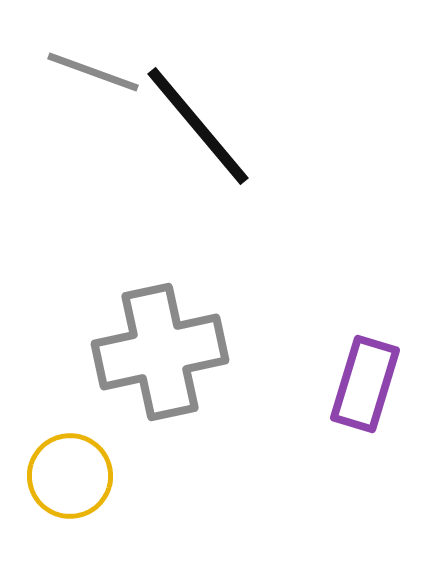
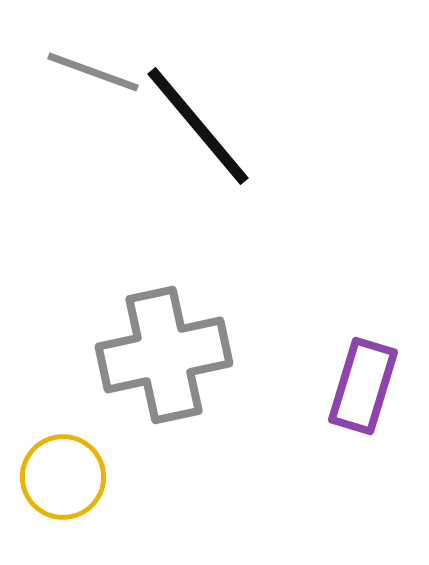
gray cross: moved 4 px right, 3 px down
purple rectangle: moved 2 px left, 2 px down
yellow circle: moved 7 px left, 1 px down
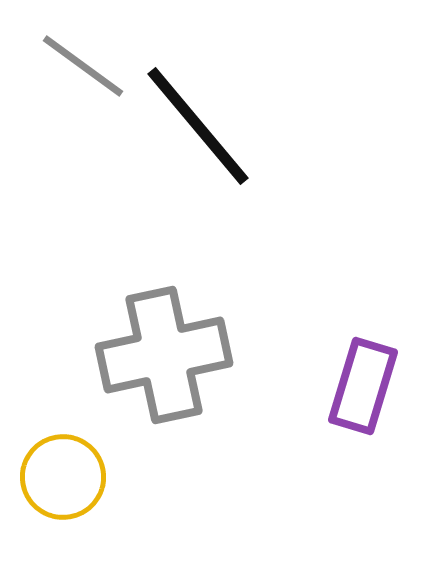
gray line: moved 10 px left, 6 px up; rotated 16 degrees clockwise
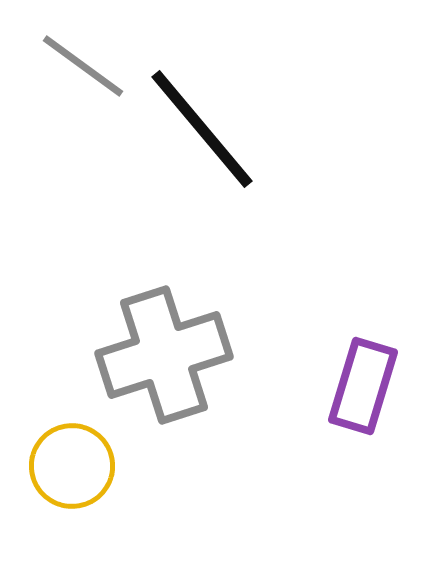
black line: moved 4 px right, 3 px down
gray cross: rotated 6 degrees counterclockwise
yellow circle: moved 9 px right, 11 px up
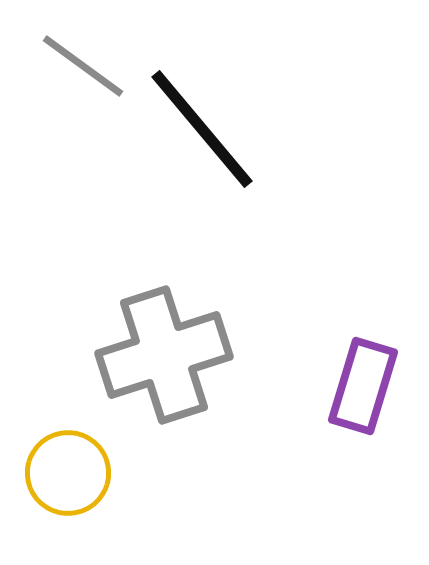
yellow circle: moved 4 px left, 7 px down
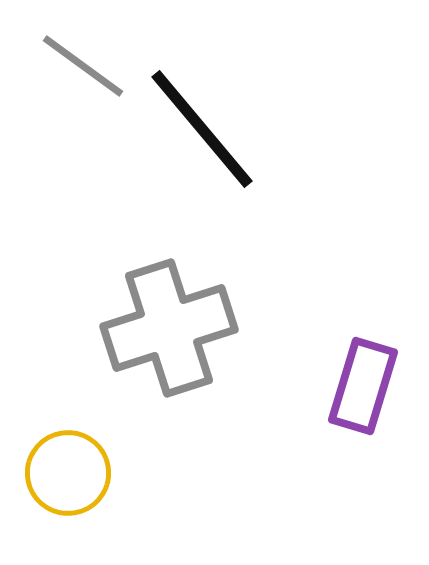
gray cross: moved 5 px right, 27 px up
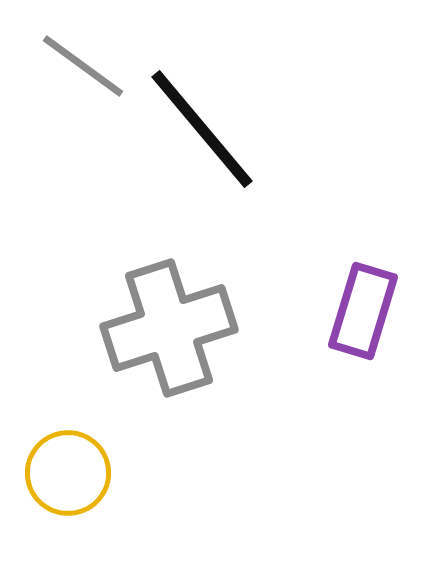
purple rectangle: moved 75 px up
